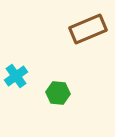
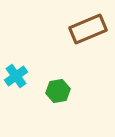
green hexagon: moved 2 px up; rotated 15 degrees counterclockwise
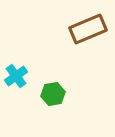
green hexagon: moved 5 px left, 3 px down
